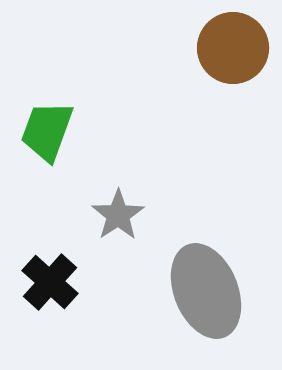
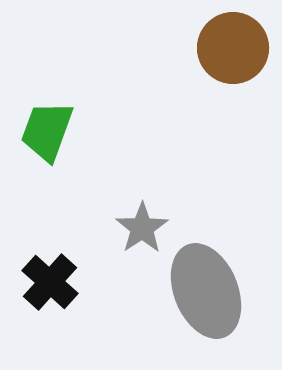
gray star: moved 24 px right, 13 px down
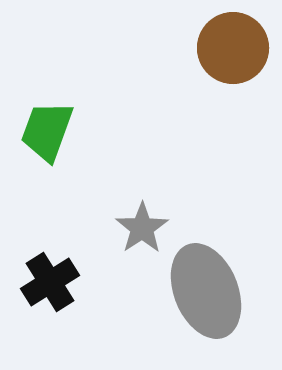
black cross: rotated 16 degrees clockwise
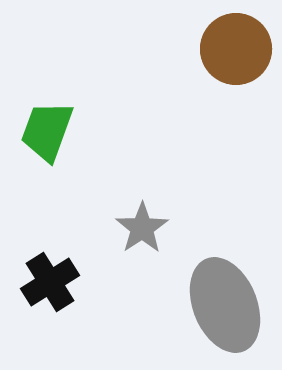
brown circle: moved 3 px right, 1 px down
gray ellipse: moved 19 px right, 14 px down
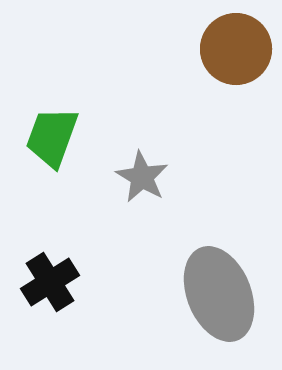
green trapezoid: moved 5 px right, 6 px down
gray star: moved 51 px up; rotated 8 degrees counterclockwise
gray ellipse: moved 6 px left, 11 px up
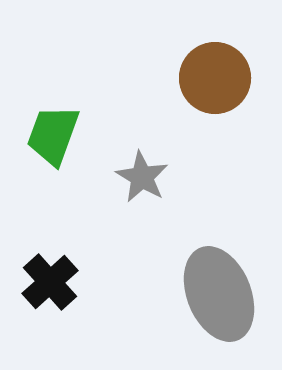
brown circle: moved 21 px left, 29 px down
green trapezoid: moved 1 px right, 2 px up
black cross: rotated 10 degrees counterclockwise
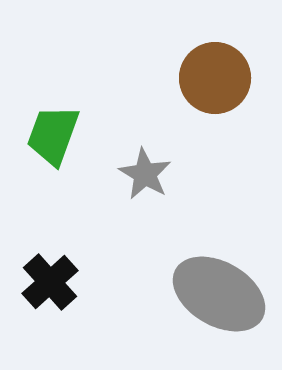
gray star: moved 3 px right, 3 px up
gray ellipse: rotated 38 degrees counterclockwise
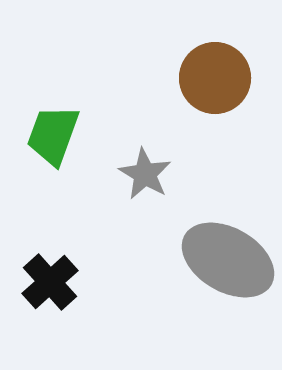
gray ellipse: moved 9 px right, 34 px up
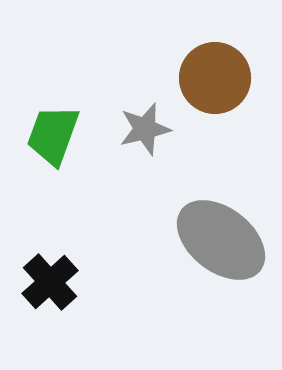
gray star: moved 45 px up; rotated 28 degrees clockwise
gray ellipse: moved 7 px left, 20 px up; rotated 8 degrees clockwise
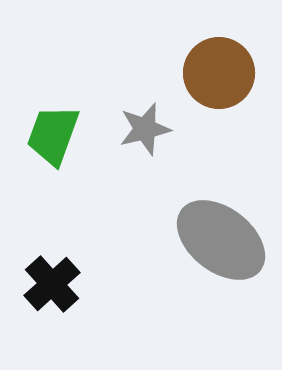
brown circle: moved 4 px right, 5 px up
black cross: moved 2 px right, 2 px down
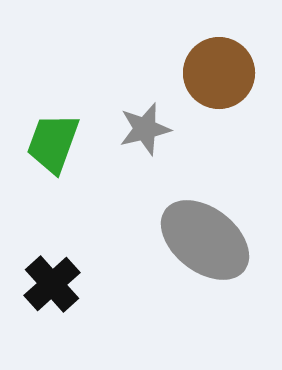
green trapezoid: moved 8 px down
gray ellipse: moved 16 px left
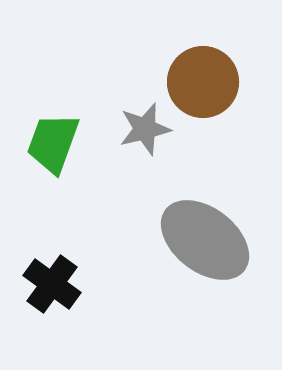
brown circle: moved 16 px left, 9 px down
black cross: rotated 12 degrees counterclockwise
